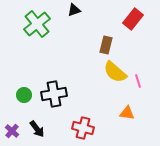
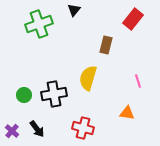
black triangle: rotated 32 degrees counterclockwise
green cross: moved 2 px right; rotated 20 degrees clockwise
yellow semicircle: moved 27 px left, 6 px down; rotated 65 degrees clockwise
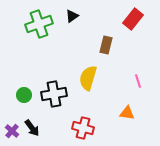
black triangle: moved 2 px left, 6 px down; rotated 16 degrees clockwise
black arrow: moved 5 px left, 1 px up
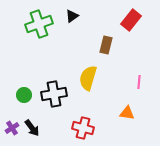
red rectangle: moved 2 px left, 1 px down
pink line: moved 1 px right, 1 px down; rotated 24 degrees clockwise
purple cross: moved 3 px up; rotated 16 degrees clockwise
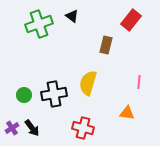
black triangle: rotated 48 degrees counterclockwise
yellow semicircle: moved 5 px down
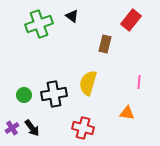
brown rectangle: moved 1 px left, 1 px up
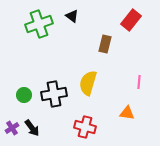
red cross: moved 2 px right, 1 px up
